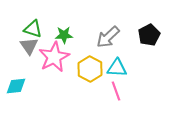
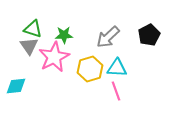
yellow hexagon: rotated 15 degrees clockwise
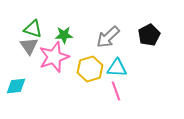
pink star: rotated 8 degrees clockwise
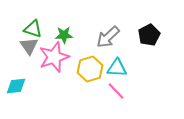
pink line: rotated 24 degrees counterclockwise
